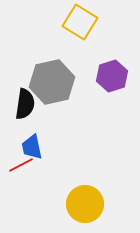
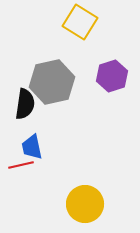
red line: rotated 15 degrees clockwise
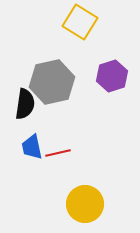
red line: moved 37 px right, 12 px up
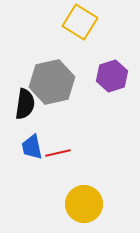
yellow circle: moved 1 px left
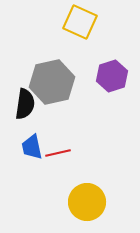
yellow square: rotated 8 degrees counterclockwise
yellow circle: moved 3 px right, 2 px up
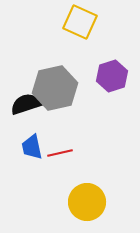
gray hexagon: moved 3 px right, 6 px down
black semicircle: moved 1 px right; rotated 116 degrees counterclockwise
red line: moved 2 px right
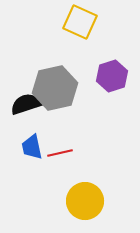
yellow circle: moved 2 px left, 1 px up
